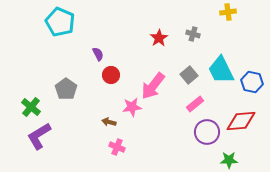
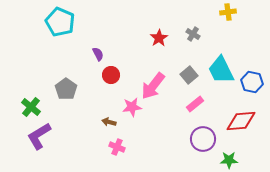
gray cross: rotated 16 degrees clockwise
purple circle: moved 4 px left, 7 px down
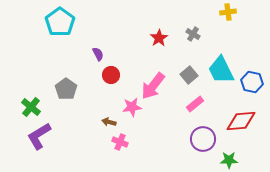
cyan pentagon: rotated 12 degrees clockwise
pink cross: moved 3 px right, 5 px up
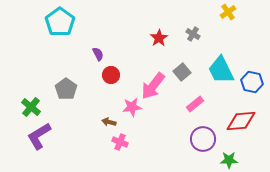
yellow cross: rotated 28 degrees counterclockwise
gray square: moved 7 px left, 3 px up
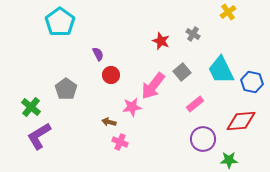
red star: moved 2 px right, 3 px down; rotated 18 degrees counterclockwise
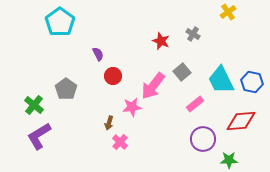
cyan trapezoid: moved 10 px down
red circle: moved 2 px right, 1 px down
green cross: moved 3 px right, 2 px up
brown arrow: moved 1 px down; rotated 88 degrees counterclockwise
pink cross: rotated 21 degrees clockwise
